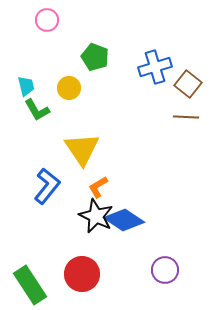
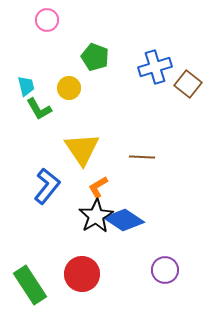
green L-shape: moved 2 px right, 1 px up
brown line: moved 44 px left, 40 px down
black star: rotated 16 degrees clockwise
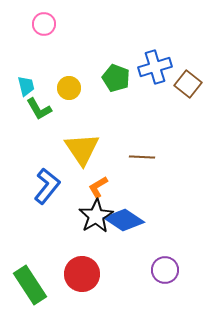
pink circle: moved 3 px left, 4 px down
green pentagon: moved 21 px right, 21 px down
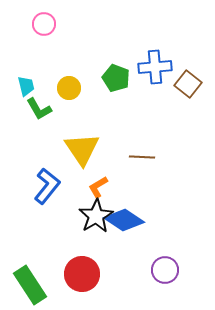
blue cross: rotated 12 degrees clockwise
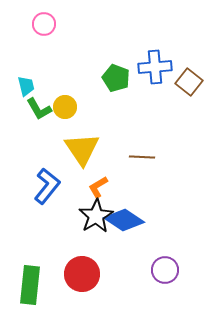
brown square: moved 1 px right, 2 px up
yellow circle: moved 4 px left, 19 px down
green rectangle: rotated 39 degrees clockwise
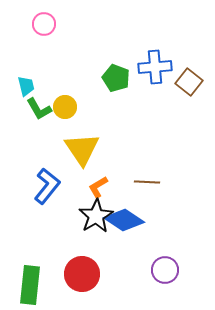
brown line: moved 5 px right, 25 px down
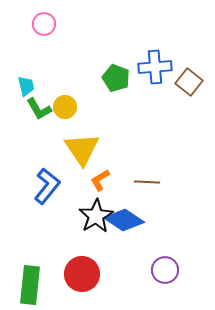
orange L-shape: moved 2 px right, 7 px up
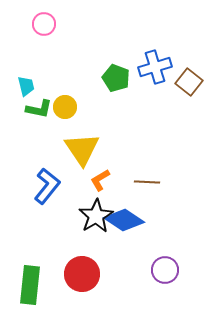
blue cross: rotated 12 degrees counterclockwise
green L-shape: rotated 48 degrees counterclockwise
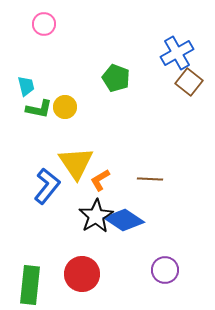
blue cross: moved 22 px right, 14 px up; rotated 12 degrees counterclockwise
yellow triangle: moved 6 px left, 14 px down
brown line: moved 3 px right, 3 px up
